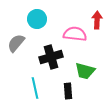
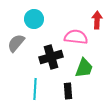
cyan circle: moved 3 px left
pink semicircle: moved 1 px right, 3 px down
green trapezoid: moved 1 px left, 3 px up; rotated 85 degrees counterclockwise
cyan line: moved 1 px down; rotated 15 degrees clockwise
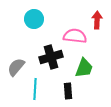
pink semicircle: moved 1 px left, 1 px up
gray semicircle: moved 24 px down
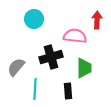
green trapezoid: rotated 20 degrees counterclockwise
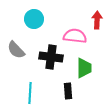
black cross: rotated 25 degrees clockwise
gray semicircle: moved 17 px up; rotated 84 degrees counterclockwise
cyan line: moved 5 px left, 4 px down
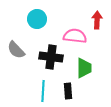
cyan circle: moved 3 px right
cyan line: moved 13 px right, 2 px up
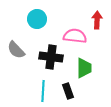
black rectangle: rotated 14 degrees counterclockwise
